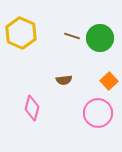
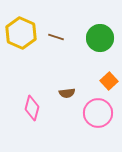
brown line: moved 16 px left, 1 px down
brown semicircle: moved 3 px right, 13 px down
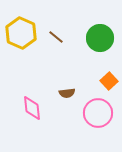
brown line: rotated 21 degrees clockwise
pink diamond: rotated 20 degrees counterclockwise
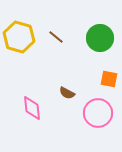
yellow hexagon: moved 2 px left, 4 px down; rotated 8 degrees counterclockwise
orange square: moved 2 px up; rotated 36 degrees counterclockwise
brown semicircle: rotated 35 degrees clockwise
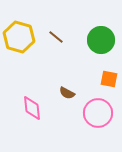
green circle: moved 1 px right, 2 px down
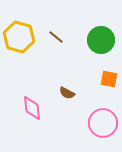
pink circle: moved 5 px right, 10 px down
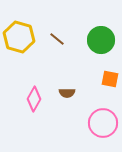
brown line: moved 1 px right, 2 px down
orange square: moved 1 px right
brown semicircle: rotated 28 degrees counterclockwise
pink diamond: moved 2 px right, 9 px up; rotated 35 degrees clockwise
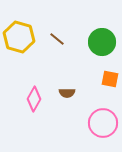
green circle: moved 1 px right, 2 px down
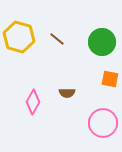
pink diamond: moved 1 px left, 3 px down
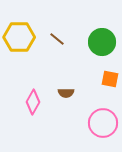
yellow hexagon: rotated 16 degrees counterclockwise
brown semicircle: moved 1 px left
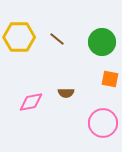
pink diamond: moved 2 px left; rotated 50 degrees clockwise
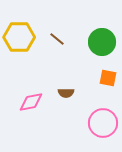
orange square: moved 2 px left, 1 px up
